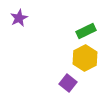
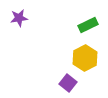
purple star: rotated 18 degrees clockwise
green rectangle: moved 2 px right, 6 px up
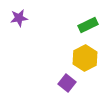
purple square: moved 1 px left
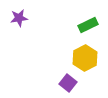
purple square: moved 1 px right
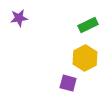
purple square: rotated 24 degrees counterclockwise
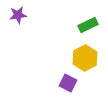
purple star: moved 1 px left, 3 px up
purple square: rotated 12 degrees clockwise
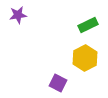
purple square: moved 10 px left
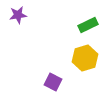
yellow hexagon: rotated 10 degrees clockwise
purple square: moved 5 px left, 1 px up
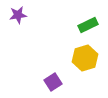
purple square: rotated 30 degrees clockwise
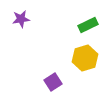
purple star: moved 3 px right, 4 px down
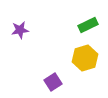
purple star: moved 1 px left, 11 px down
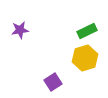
green rectangle: moved 1 px left, 6 px down
